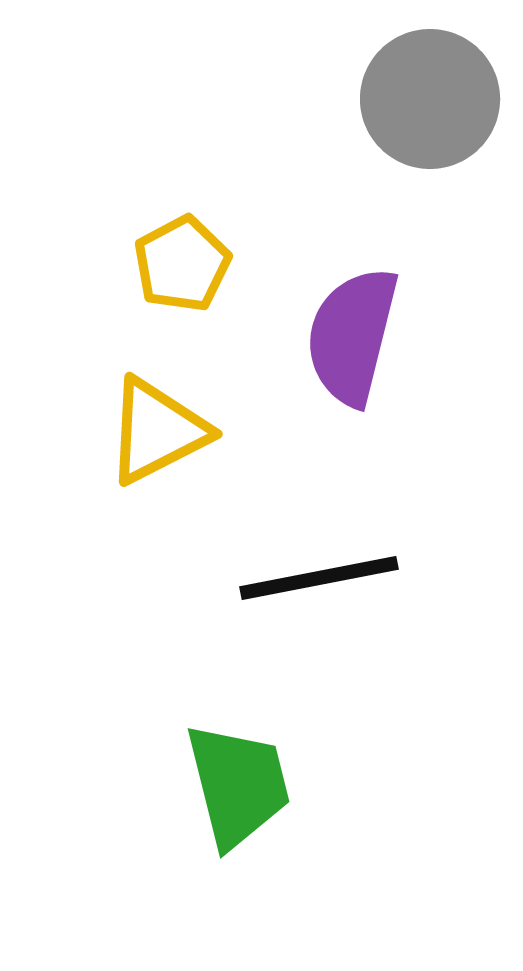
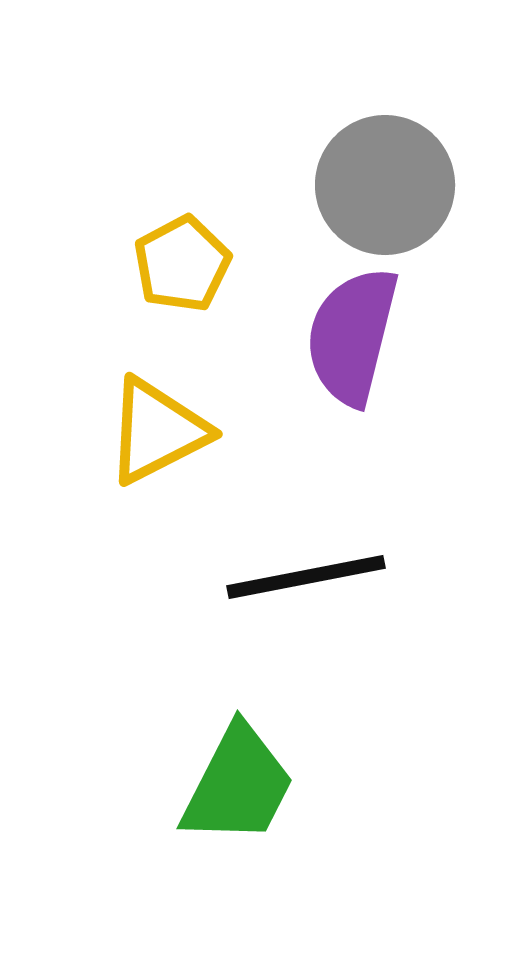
gray circle: moved 45 px left, 86 px down
black line: moved 13 px left, 1 px up
green trapezoid: rotated 41 degrees clockwise
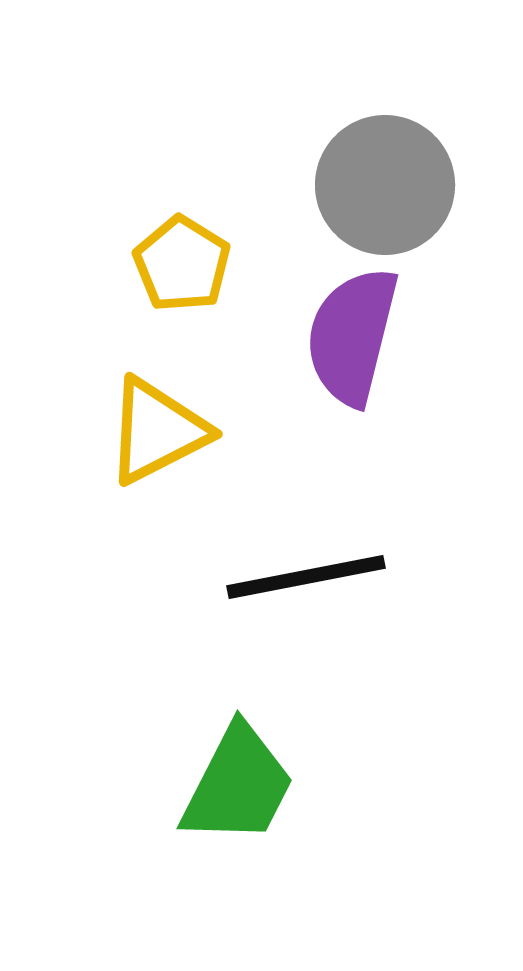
yellow pentagon: rotated 12 degrees counterclockwise
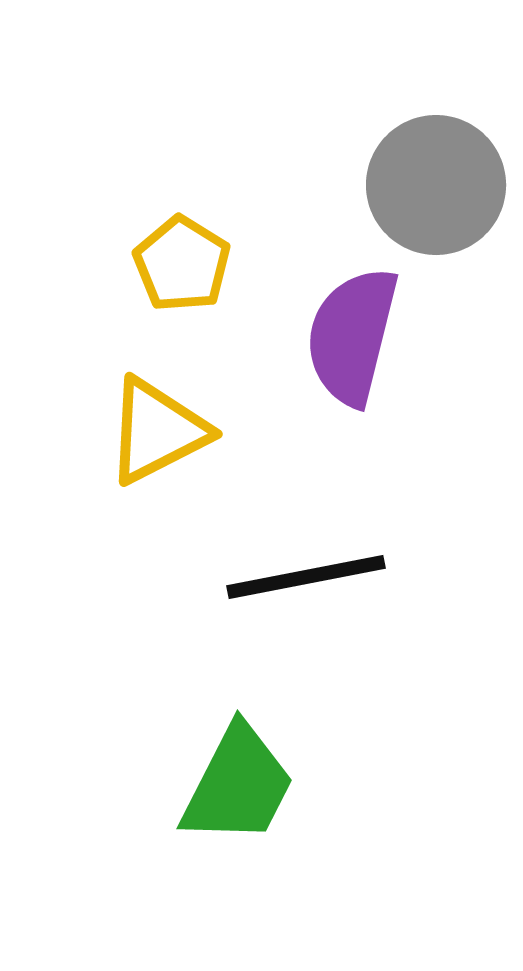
gray circle: moved 51 px right
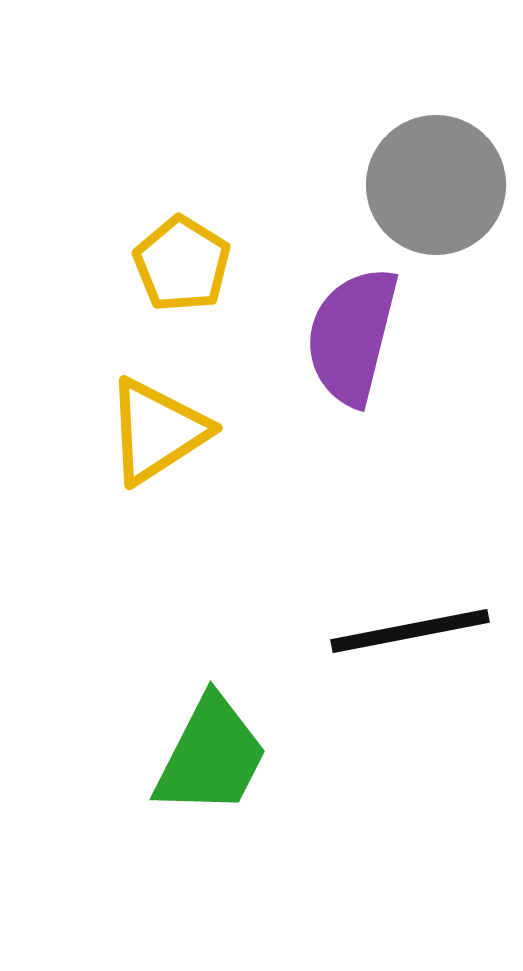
yellow triangle: rotated 6 degrees counterclockwise
black line: moved 104 px right, 54 px down
green trapezoid: moved 27 px left, 29 px up
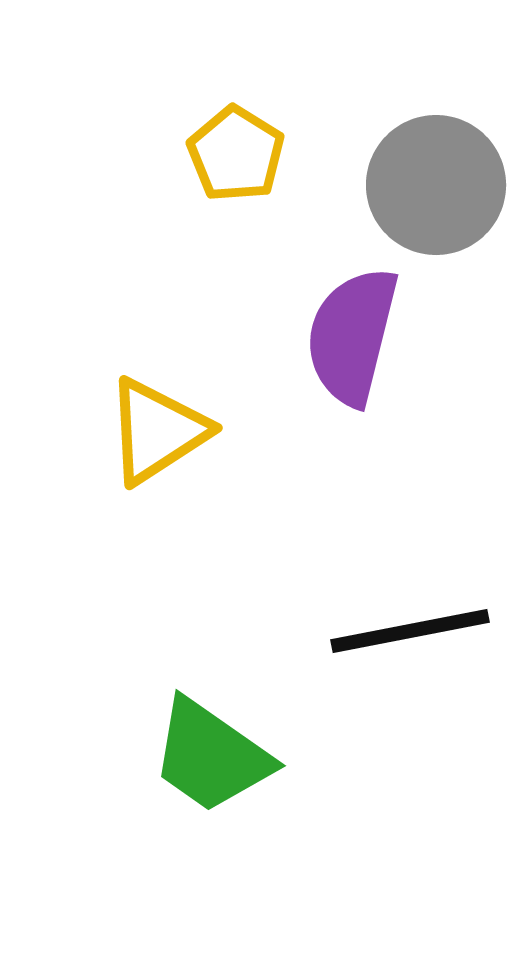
yellow pentagon: moved 54 px right, 110 px up
green trapezoid: rotated 98 degrees clockwise
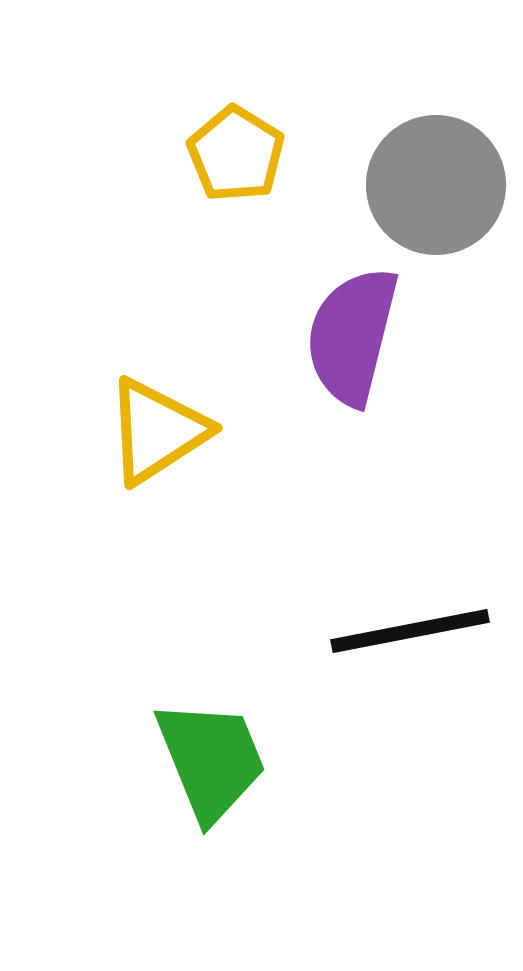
green trapezoid: moved 4 px down; rotated 147 degrees counterclockwise
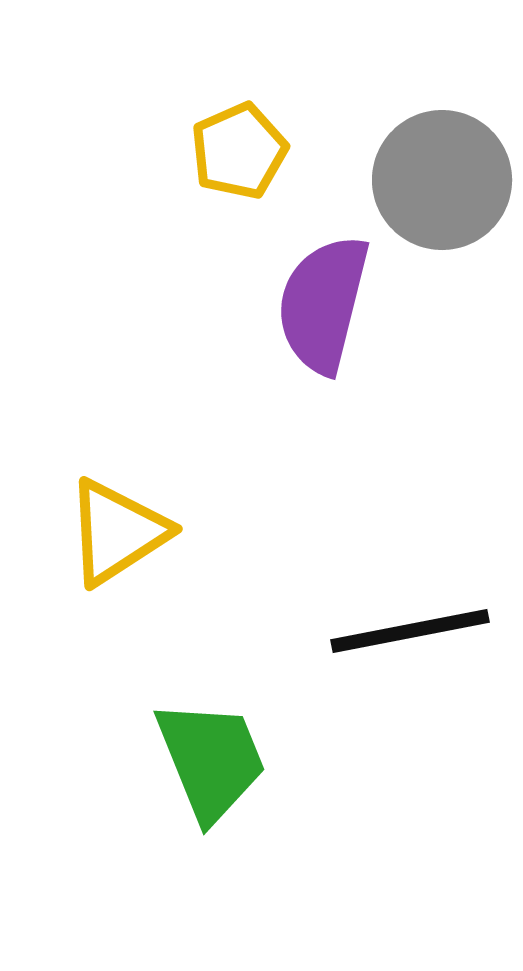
yellow pentagon: moved 3 px right, 3 px up; rotated 16 degrees clockwise
gray circle: moved 6 px right, 5 px up
purple semicircle: moved 29 px left, 32 px up
yellow triangle: moved 40 px left, 101 px down
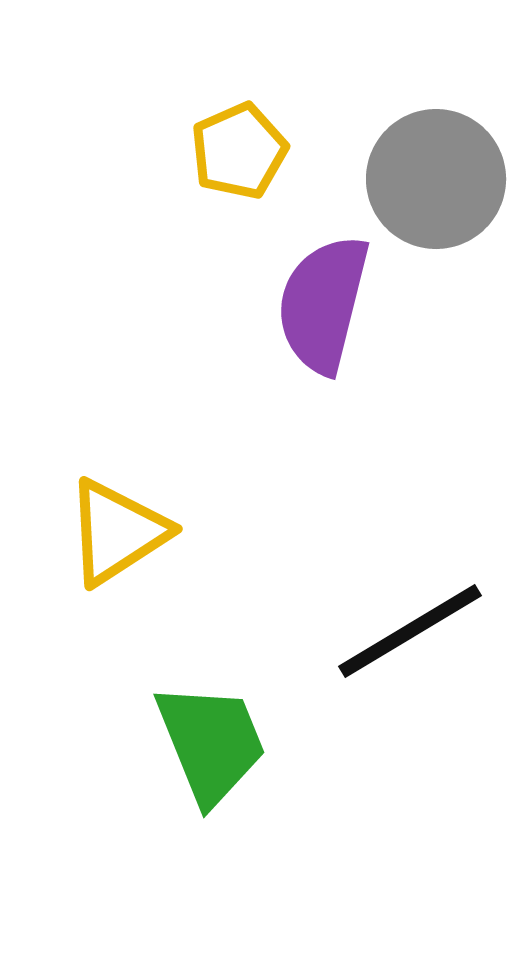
gray circle: moved 6 px left, 1 px up
black line: rotated 20 degrees counterclockwise
green trapezoid: moved 17 px up
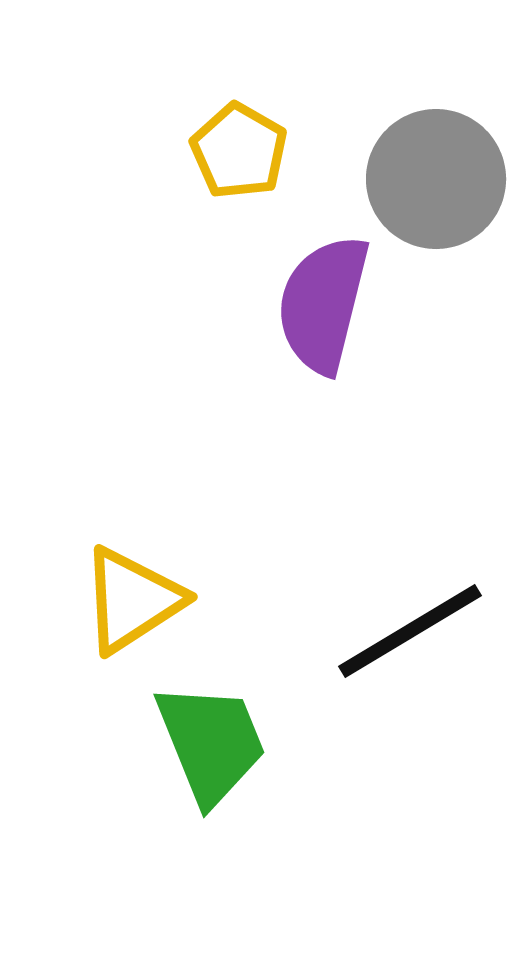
yellow pentagon: rotated 18 degrees counterclockwise
yellow triangle: moved 15 px right, 68 px down
